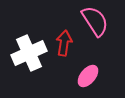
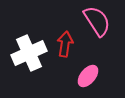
pink semicircle: moved 2 px right
red arrow: moved 1 px right, 1 px down
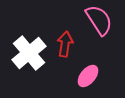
pink semicircle: moved 2 px right, 1 px up
white cross: rotated 16 degrees counterclockwise
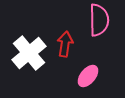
pink semicircle: rotated 32 degrees clockwise
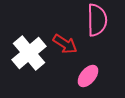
pink semicircle: moved 2 px left
red arrow: rotated 115 degrees clockwise
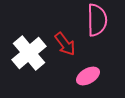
red arrow: rotated 20 degrees clockwise
pink ellipse: rotated 20 degrees clockwise
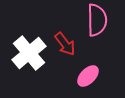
pink ellipse: rotated 15 degrees counterclockwise
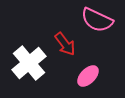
pink semicircle: rotated 116 degrees clockwise
white cross: moved 10 px down
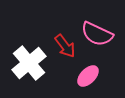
pink semicircle: moved 14 px down
red arrow: moved 2 px down
